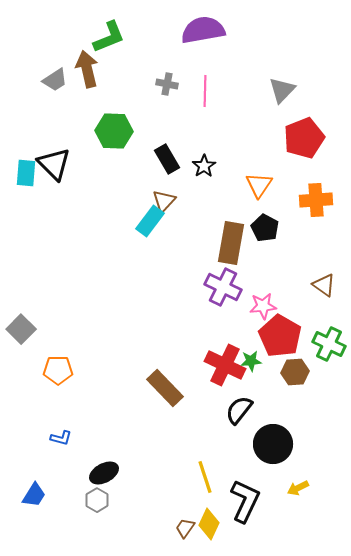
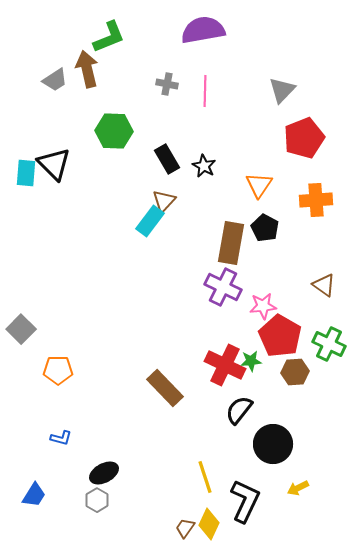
black star at (204, 166): rotated 10 degrees counterclockwise
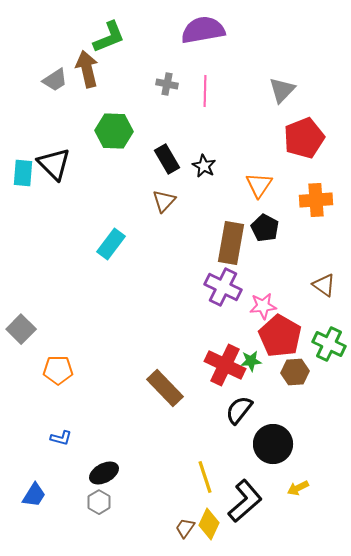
cyan rectangle at (26, 173): moved 3 px left
cyan rectangle at (150, 221): moved 39 px left, 23 px down
gray hexagon at (97, 500): moved 2 px right, 2 px down
black L-shape at (245, 501): rotated 24 degrees clockwise
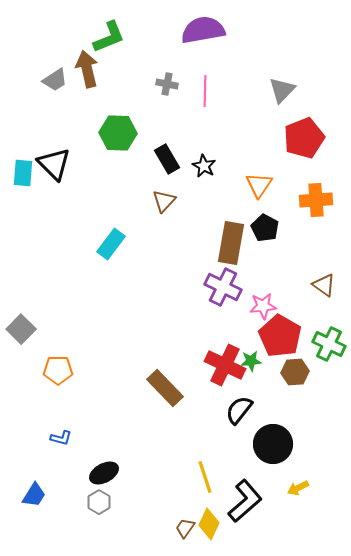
green hexagon at (114, 131): moved 4 px right, 2 px down
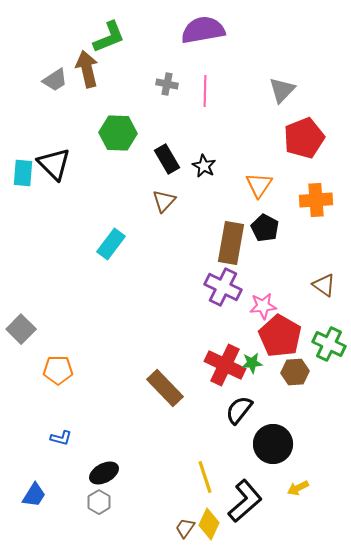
green star at (251, 361): moved 1 px right, 2 px down
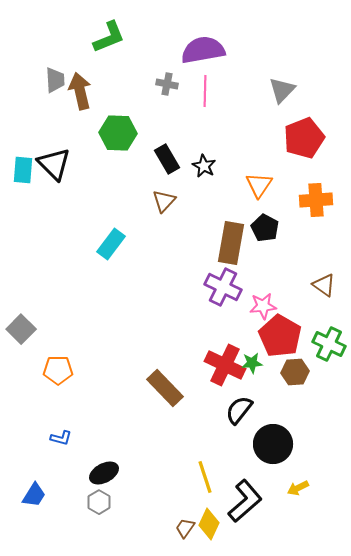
purple semicircle at (203, 30): moved 20 px down
brown arrow at (87, 69): moved 7 px left, 22 px down
gray trapezoid at (55, 80): rotated 60 degrees counterclockwise
cyan rectangle at (23, 173): moved 3 px up
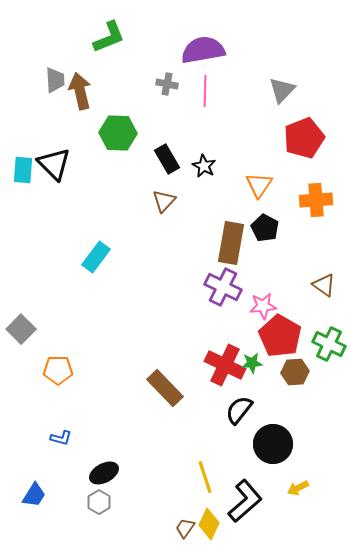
cyan rectangle at (111, 244): moved 15 px left, 13 px down
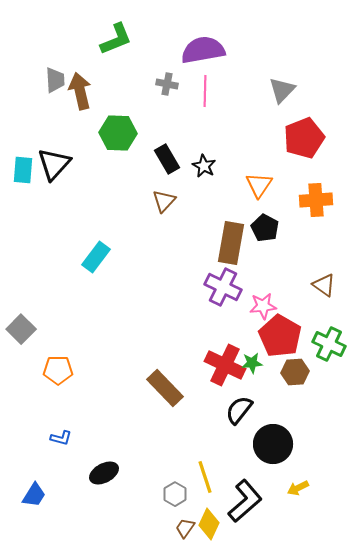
green L-shape at (109, 37): moved 7 px right, 2 px down
black triangle at (54, 164): rotated 27 degrees clockwise
gray hexagon at (99, 502): moved 76 px right, 8 px up
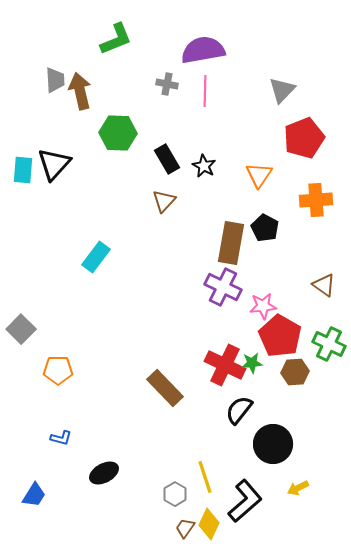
orange triangle at (259, 185): moved 10 px up
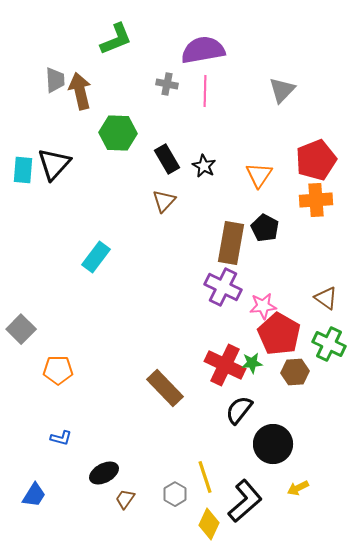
red pentagon at (304, 138): moved 12 px right, 22 px down
brown triangle at (324, 285): moved 2 px right, 13 px down
red pentagon at (280, 336): moved 1 px left, 2 px up
brown trapezoid at (185, 528): moved 60 px left, 29 px up
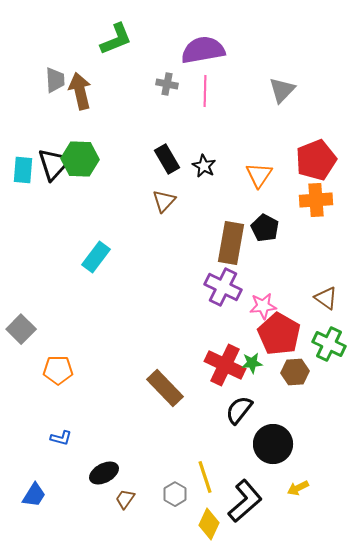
green hexagon at (118, 133): moved 38 px left, 26 px down
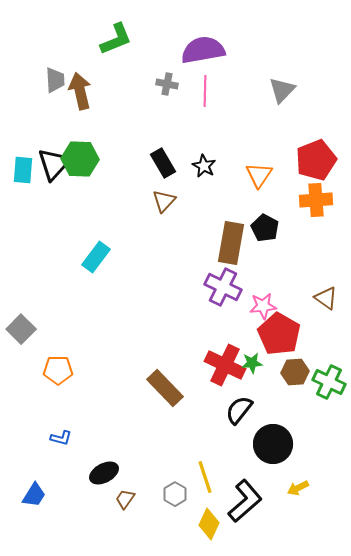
black rectangle at (167, 159): moved 4 px left, 4 px down
green cross at (329, 344): moved 38 px down
